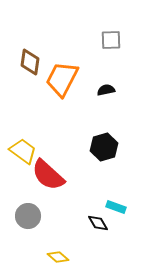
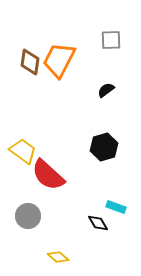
orange trapezoid: moved 3 px left, 19 px up
black semicircle: rotated 24 degrees counterclockwise
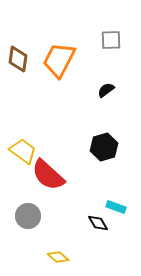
brown diamond: moved 12 px left, 3 px up
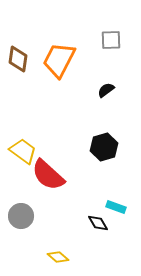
gray circle: moved 7 px left
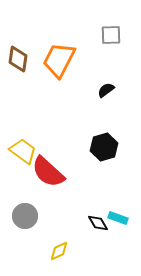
gray square: moved 5 px up
red semicircle: moved 3 px up
cyan rectangle: moved 2 px right, 11 px down
gray circle: moved 4 px right
yellow diamond: moved 1 px right, 6 px up; rotated 65 degrees counterclockwise
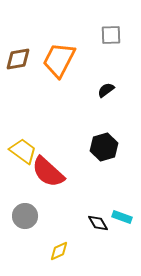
brown diamond: rotated 72 degrees clockwise
cyan rectangle: moved 4 px right, 1 px up
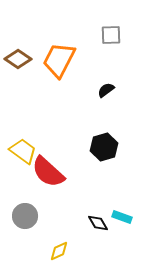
brown diamond: rotated 44 degrees clockwise
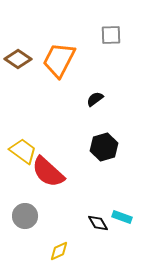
black semicircle: moved 11 px left, 9 px down
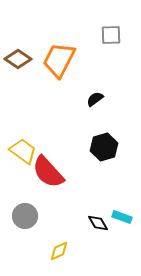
red semicircle: rotated 6 degrees clockwise
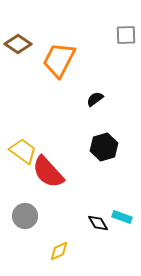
gray square: moved 15 px right
brown diamond: moved 15 px up
